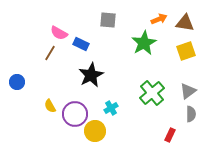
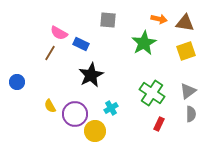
orange arrow: rotated 35 degrees clockwise
green cross: rotated 15 degrees counterclockwise
red rectangle: moved 11 px left, 11 px up
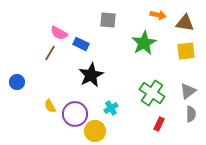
orange arrow: moved 1 px left, 4 px up
yellow square: rotated 12 degrees clockwise
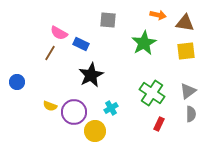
yellow semicircle: rotated 40 degrees counterclockwise
purple circle: moved 1 px left, 2 px up
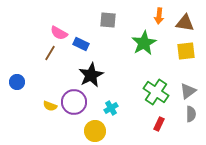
orange arrow: moved 1 px right, 1 px down; rotated 84 degrees clockwise
green cross: moved 4 px right, 1 px up
purple circle: moved 10 px up
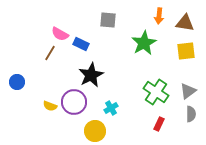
pink semicircle: moved 1 px right, 1 px down
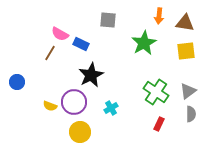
yellow circle: moved 15 px left, 1 px down
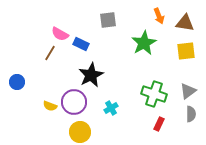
orange arrow: rotated 28 degrees counterclockwise
gray square: rotated 12 degrees counterclockwise
green cross: moved 2 px left, 2 px down; rotated 15 degrees counterclockwise
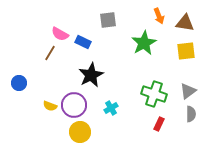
blue rectangle: moved 2 px right, 2 px up
blue circle: moved 2 px right, 1 px down
purple circle: moved 3 px down
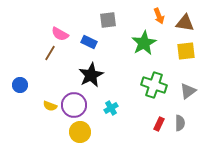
blue rectangle: moved 6 px right
blue circle: moved 1 px right, 2 px down
green cross: moved 9 px up
gray semicircle: moved 11 px left, 9 px down
